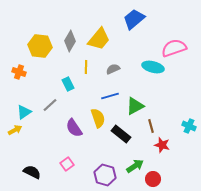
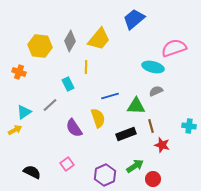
gray semicircle: moved 43 px right, 22 px down
green triangle: moved 1 px right; rotated 30 degrees clockwise
cyan cross: rotated 16 degrees counterclockwise
black rectangle: moved 5 px right; rotated 60 degrees counterclockwise
purple hexagon: rotated 20 degrees clockwise
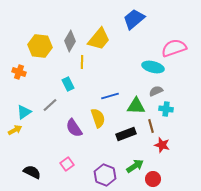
yellow line: moved 4 px left, 5 px up
cyan cross: moved 23 px left, 17 px up
purple hexagon: rotated 15 degrees counterclockwise
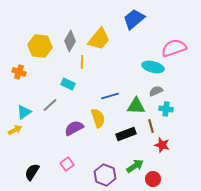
cyan rectangle: rotated 40 degrees counterclockwise
purple semicircle: rotated 96 degrees clockwise
black semicircle: rotated 84 degrees counterclockwise
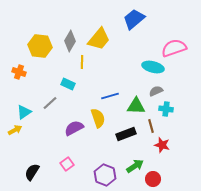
gray line: moved 2 px up
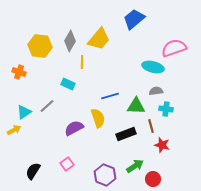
gray semicircle: rotated 16 degrees clockwise
gray line: moved 3 px left, 3 px down
yellow arrow: moved 1 px left
black semicircle: moved 1 px right, 1 px up
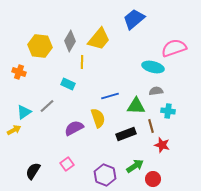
cyan cross: moved 2 px right, 2 px down
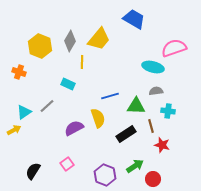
blue trapezoid: rotated 70 degrees clockwise
yellow hexagon: rotated 15 degrees clockwise
black rectangle: rotated 12 degrees counterclockwise
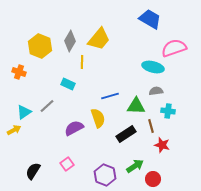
blue trapezoid: moved 16 px right
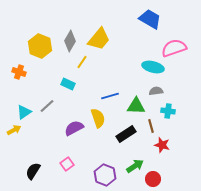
yellow line: rotated 32 degrees clockwise
